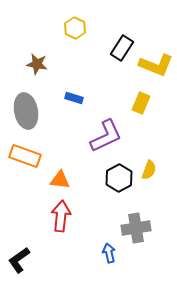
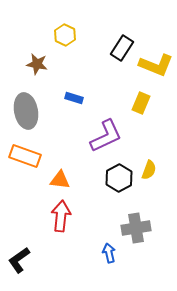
yellow hexagon: moved 10 px left, 7 px down
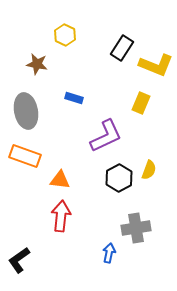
blue arrow: rotated 24 degrees clockwise
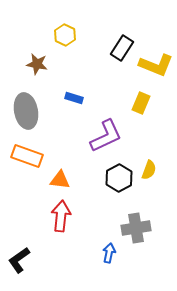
orange rectangle: moved 2 px right
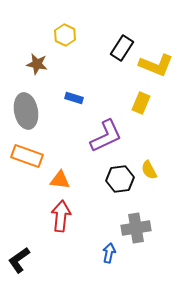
yellow semicircle: rotated 132 degrees clockwise
black hexagon: moved 1 px right, 1 px down; rotated 20 degrees clockwise
